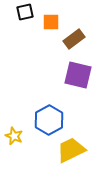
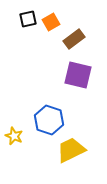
black square: moved 3 px right, 7 px down
orange square: rotated 30 degrees counterclockwise
blue hexagon: rotated 12 degrees counterclockwise
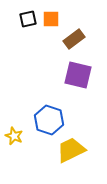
orange square: moved 3 px up; rotated 30 degrees clockwise
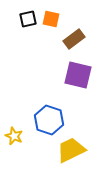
orange square: rotated 12 degrees clockwise
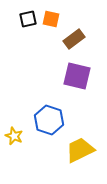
purple square: moved 1 px left, 1 px down
yellow trapezoid: moved 9 px right
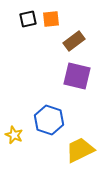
orange square: rotated 18 degrees counterclockwise
brown rectangle: moved 2 px down
yellow star: moved 1 px up
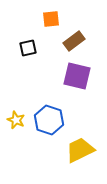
black square: moved 29 px down
yellow star: moved 2 px right, 15 px up
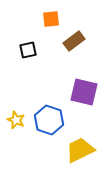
black square: moved 2 px down
purple square: moved 7 px right, 16 px down
